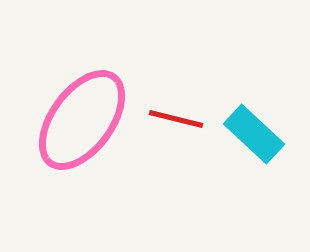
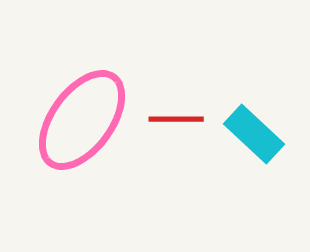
red line: rotated 14 degrees counterclockwise
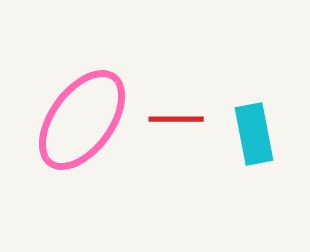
cyan rectangle: rotated 36 degrees clockwise
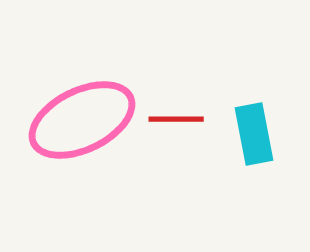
pink ellipse: rotated 28 degrees clockwise
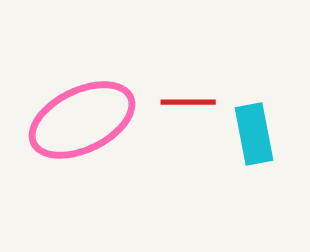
red line: moved 12 px right, 17 px up
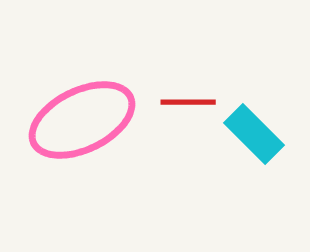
cyan rectangle: rotated 34 degrees counterclockwise
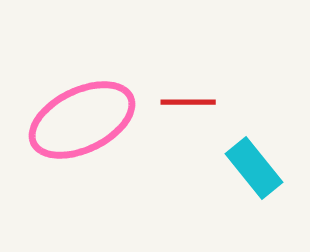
cyan rectangle: moved 34 px down; rotated 6 degrees clockwise
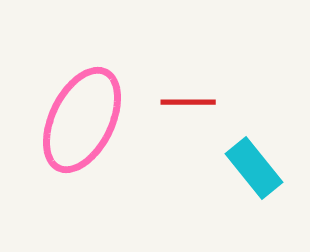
pink ellipse: rotated 38 degrees counterclockwise
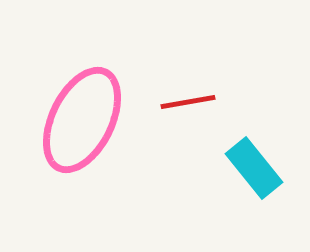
red line: rotated 10 degrees counterclockwise
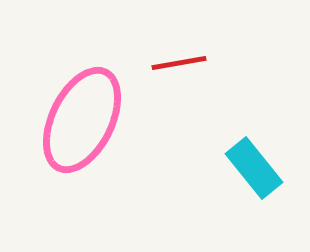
red line: moved 9 px left, 39 px up
